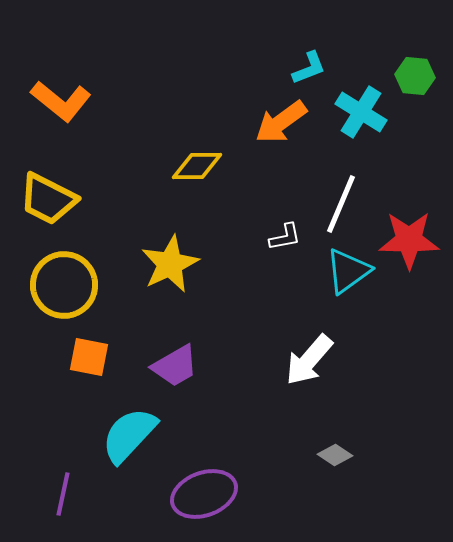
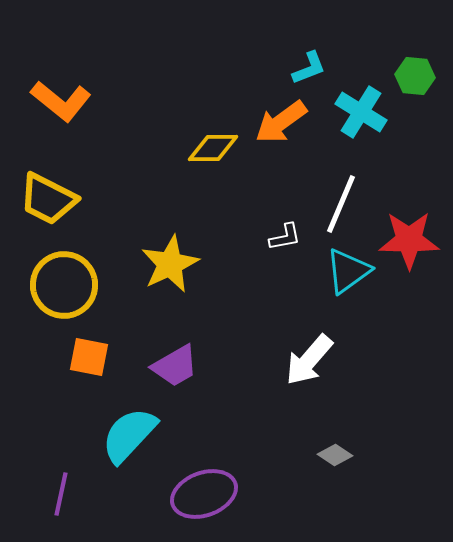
yellow diamond: moved 16 px right, 18 px up
purple line: moved 2 px left
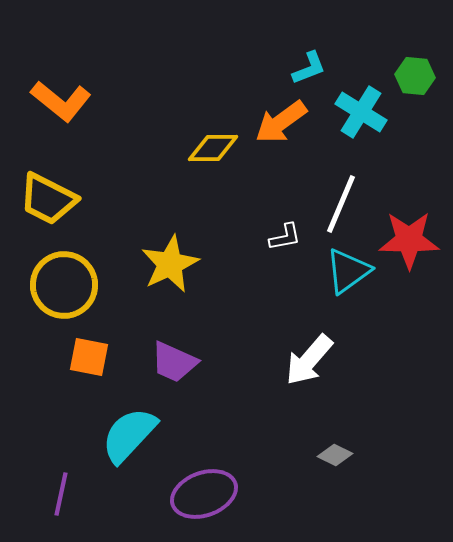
purple trapezoid: moved 1 px left, 4 px up; rotated 54 degrees clockwise
gray diamond: rotated 8 degrees counterclockwise
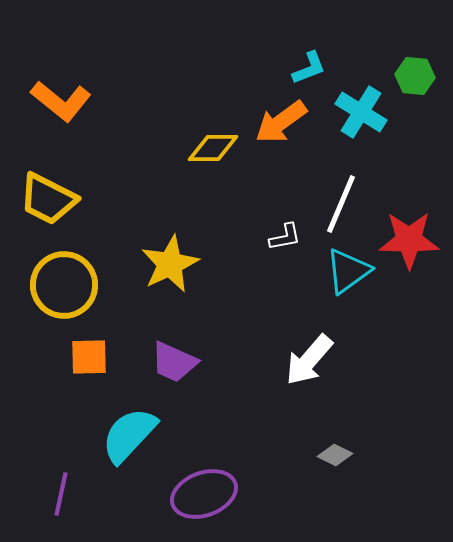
orange square: rotated 12 degrees counterclockwise
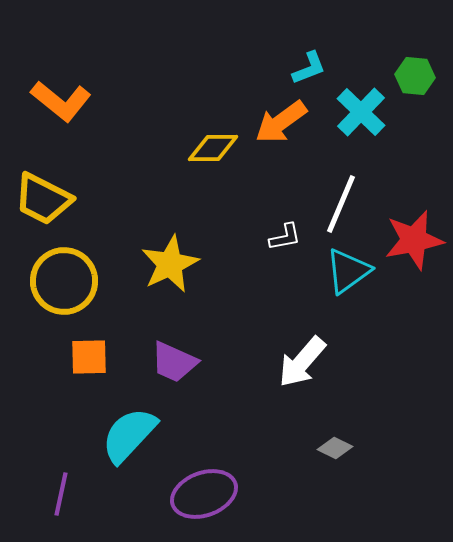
cyan cross: rotated 12 degrees clockwise
yellow trapezoid: moved 5 px left
red star: moved 5 px right; rotated 12 degrees counterclockwise
yellow circle: moved 4 px up
white arrow: moved 7 px left, 2 px down
gray diamond: moved 7 px up
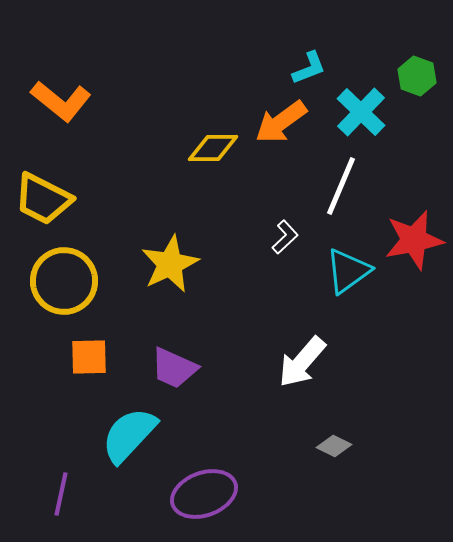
green hexagon: moved 2 px right; rotated 15 degrees clockwise
white line: moved 18 px up
white L-shape: rotated 32 degrees counterclockwise
purple trapezoid: moved 6 px down
gray diamond: moved 1 px left, 2 px up
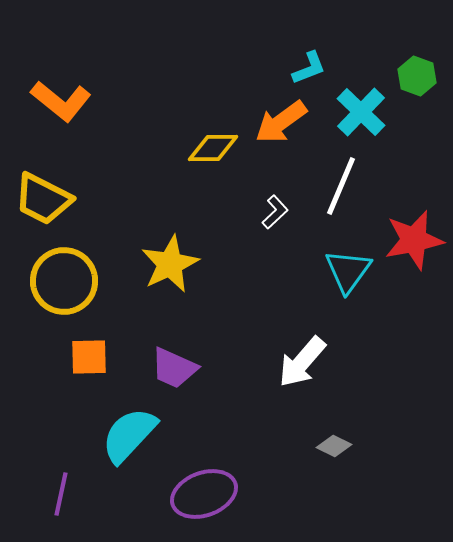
white L-shape: moved 10 px left, 25 px up
cyan triangle: rotated 18 degrees counterclockwise
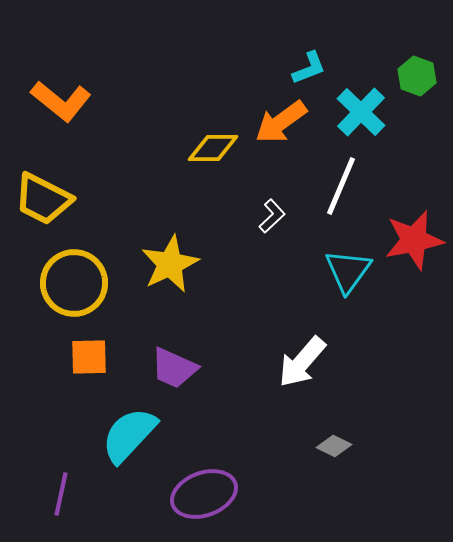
white L-shape: moved 3 px left, 4 px down
yellow circle: moved 10 px right, 2 px down
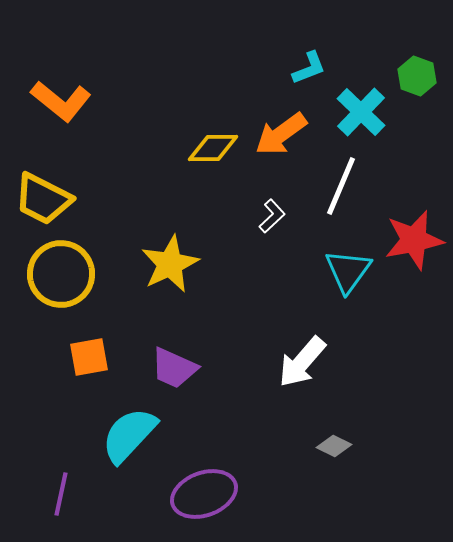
orange arrow: moved 12 px down
yellow circle: moved 13 px left, 9 px up
orange square: rotated 9 degrees counterclockwise
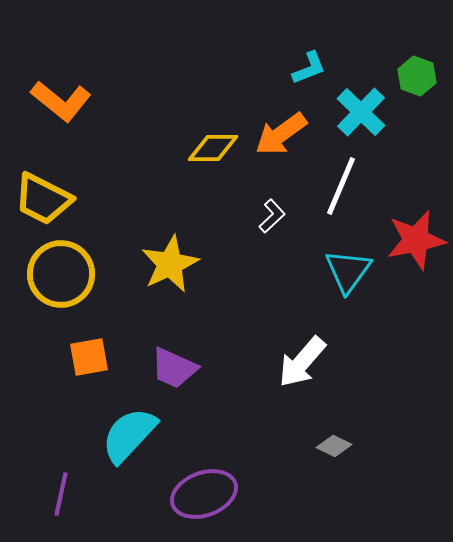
red star: moved 2 px right
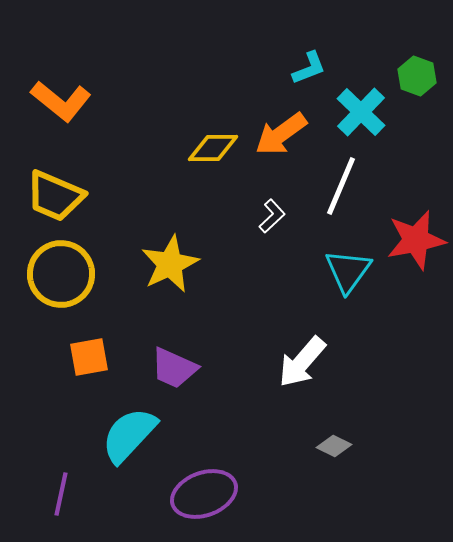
yellow trapezoid: moved 12 px right, 3 px up; rotated 4 degrees counterclockwise
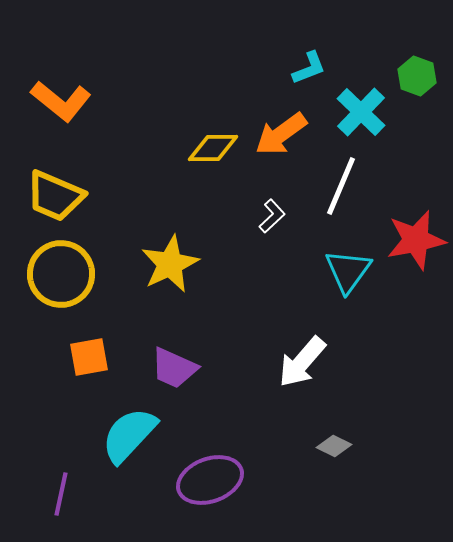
purple ellipse: moved 6 px right, 14 px up
